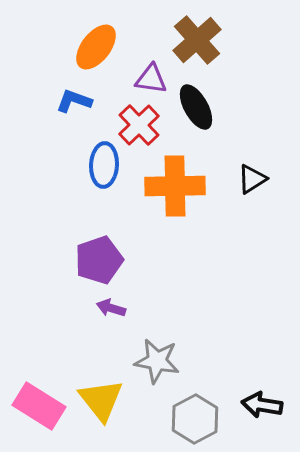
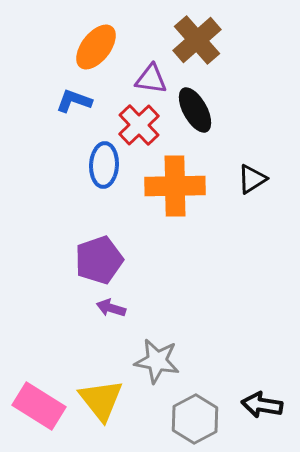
black ellipse: moved 1 px left, 3 px down
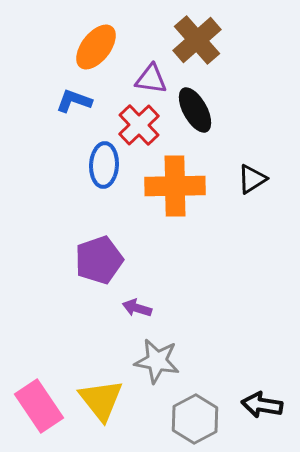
purple arrow: moved 26 px right
pink rectangle: rotated 24 degrees clockwise
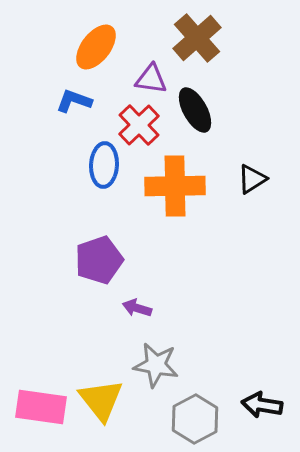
brown cross: moved 2 px up
gray star: moved 1 px left, 4 px down
pink rectangle: moved 2 px right, 1 px down; rotated 48 degrees counterclockwise
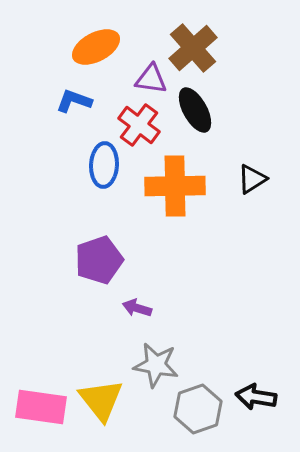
brown cross: moved 4 px left, 10 px down
orange ellipse: rotated 24 degrees clockwise
red cross: rotated 9 degrees counterclockwise
black arrow: moved 6 px left, 8 px up
gray hexagon: moved 3 px right, 10 px up; rotated 9 degrees clockwise
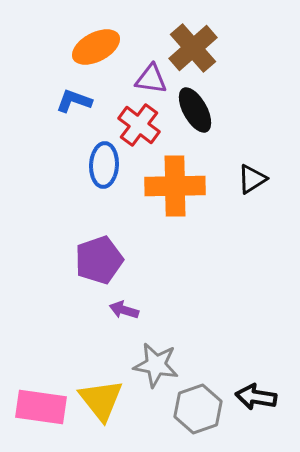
purple arrow: moved 13 px left, 2 px down
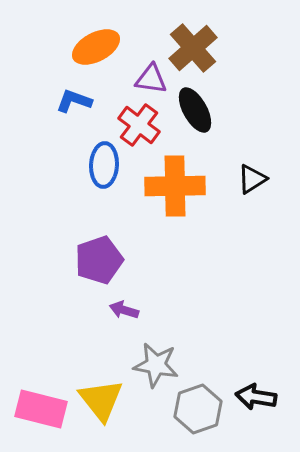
pink rectangle: moved 2 px down; rotated 6 degrees clockwise
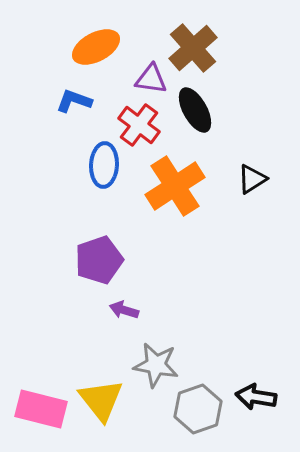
orange cross: rotated 32 degrees counterclockwise
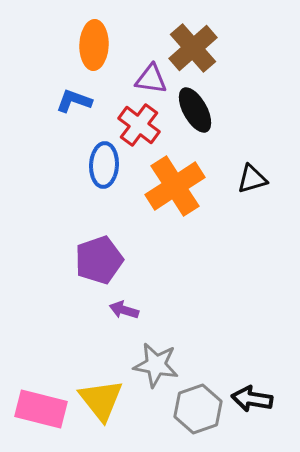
orange ellipse: moved 2 px left, 2 px up; rotated 60 degrees counterclockwise
black triangle: rotated 16 degrees clockwise
black arrow: moved 4 px left, 2 px down
